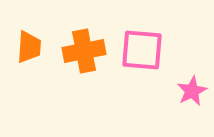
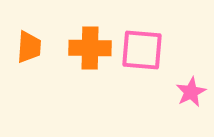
orange cross: moved 6 px right, 3 px up; rotated 12 degrees clockwise
pink star: moved 1 px left, 1 px down
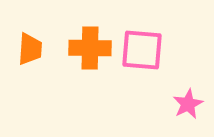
orange trapezoid: moved 1 px right, 2 px down
pink star: moved 3 px left, 12 px down
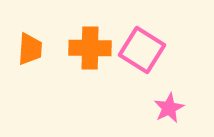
pink square: rotated 27 degrees clockwise
pink star: moved 19 px left, 4 px down
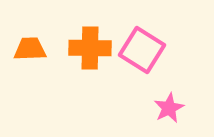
orange trapezoid: rotated 96 degrees counterclockwise
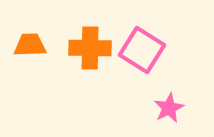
orange trapezoid: moved 4 px up
